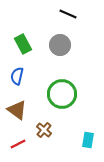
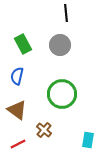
black line: moved 2 px left, 1 px up; rotated 60 degrees clockwise
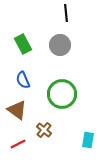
blue semicircle: moved 6 px right, 4 px down; rotated 36 degrees counterclockwise
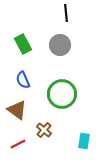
cyan rectangle: moved 4 px left, 1 px down
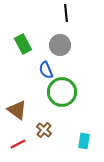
blue semicircle: moved 23 px right, 10 px up
green circle: moved 2 px up
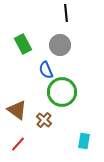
brown cross: moved 10 px up
red line: rotated 21 degrees counterclockwise
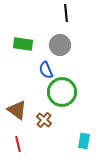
green rectangle: rotated 54 degrees counterclockwise
red line: rotated 56 degrees counterclockwise
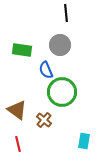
green rectangle: moved 1 px left, 6 px down
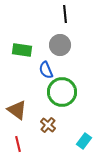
black line: moved 1 px left, 1 px down
brown cross: moved 4 px right, 5 px down
cyan rectangle: rotated 28 degrees clockwise
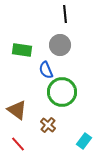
red line: rotated 28 degrees counterclockwise
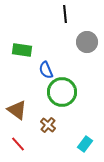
gray circle: moved 27 px right, 3 px up
cyan rectangle: moved 1 px right, 3 px down
